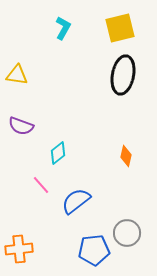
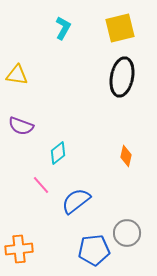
black ellipse: moved 1 px left, 2 px down
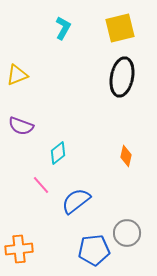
yellow triangle: rotated 30 degrees counterclockwise
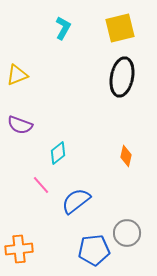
purple semicircle: moved 1 px left, 1 px up
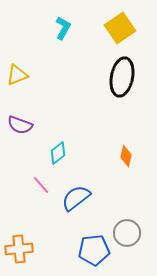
yellow square: rotated 20 degrees counterclockwise
blue semicircle: moved 3 px up
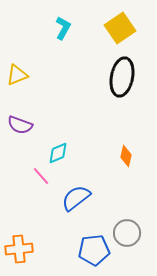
cyan diamond: rotated 15 degrees clockwise
pink line: moved 9 px up
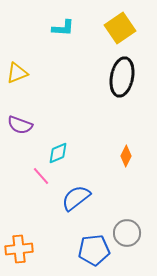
cyan L-shape: rotated 65 degrees clockwise
yellow triangle: moved 2 px up
orange diamond: rotated 15 degrees clockwise
